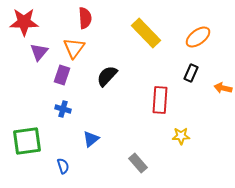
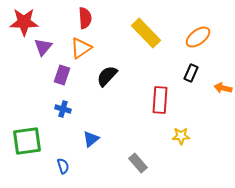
orange triangle: moved 7 px right; rotated 20 degrees clockwise
purple triangle: moved 4 px right, 5 px up
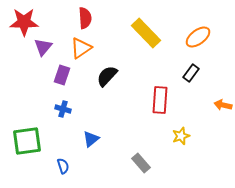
black rectangle: rotated 12 degrees clockwise
orange arrow: moved 17 px down
yellow star: rotated 18 degrees counterclockwise
gray rectangle: moved 3 px right
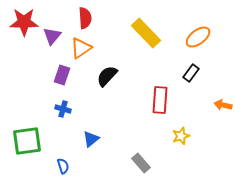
purple triangle: moved 9 px right, 11 px up
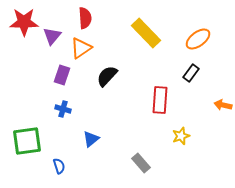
orange ellipse: moved 2 px down
blue semicircle: moved 4 px left
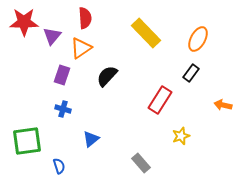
orange ellipse: rotated 25 degrees counterclockwise
red rectangle: rotated 28 degrees clockwise
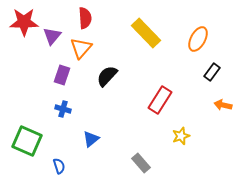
orange triangle: rotated 15 degrees counterclockwise
black rectangle: moved 21 px right, 1 px up
green square: rotated 32 degrees clockwise
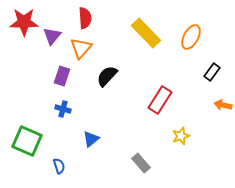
orange ellipse: moved 7 px left, 2 px up
purple rectangle: moved 1 px down
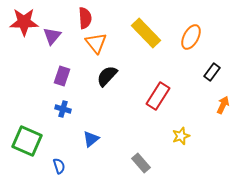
orange triangle: moved 15 px right, 5 px up; rotated 20 degrees counterclockwise
red rectangle: moved 2 px left, 4 px up
orange arrow: rotated 102 degrees clockwise
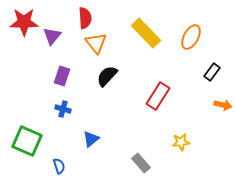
orange arrow: rotated 78 degrees clockwise
yellow star: moved 6 px down; rotated 12 degrees clockwise
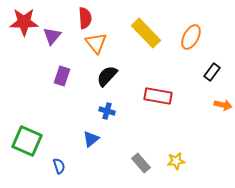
red rectangle: rotated 68 degrees clockwise
blue cross: moved 44 px right, 2 px down
yellow star: moved 5 px left, 19 px down
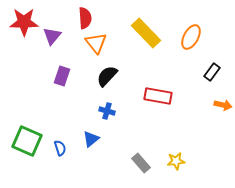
blue semicircle: moved 1 px right, 18 px up
